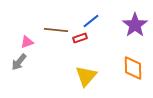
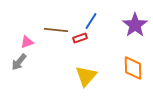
blue line: rotated 18 degrees counterclockwise
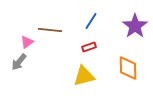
purple star: moved 1 px down
brown line: moved 6 px left
red rectangle: moved 9 px right, 9 px down
pink triangle: rotated 16 degrees counterclockwise
orange diamond: moved 5 px left
yellow triangle: moved 2 px left; rotated 35 degrees clockwise
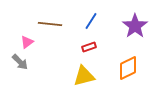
brown line: moved 6 px up
gray arrow: moved 1 px right; rotated 84 degrees counterclockwise
orange diamond: rotated 65 degrees clockwise
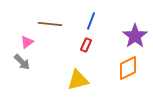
blue line: rotated 12 degrees counterclockwise
purple star: moved 10 px down
red rectangle: moved 3 px left, 2 px up; rotated 48 degrees counterclockwise
gray arrow: moved 2 px right
yellow triangle: moved 6 px left, 4 px down
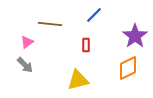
blue line: moved 3 px right, 6 px up; rotated 24 degrees clockwise
red rectangle: rotated 24 degrees counterclockwise
gray arrow: moved 3 px right, 3 px down
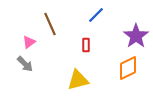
blue line: moved 2 px right
brown line: rotated 60 degrees clockwise
purple star: moved 1 px right
pink triangle: moved 2 px right
gray arrow: moved 1 px up
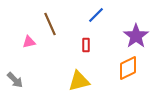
pink triangle: rotated 24 degrees clockwise
gray arrow: moved 10 px left, 16 px down
yellow triangle: moved 1 px right, 1 px down
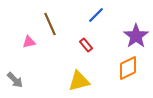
red rectangle: rotated 40 degrees counterclockwise
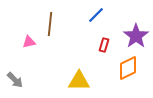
brown line: rotated 30 degrees clockwise
red rectangle: moved 18 px right; rotated 56 degrees clockwise
yellow triangle: rotated 15 degrees clockwise
